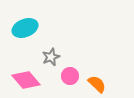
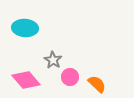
cyan ellipse: rotated 25 degrees clockwise
gray star: moved 2 px right, 3 px down; rotated 18 degrees counterclockwise
pink circle: moved 1 px down
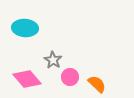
pink diamond: moved 1 px right, 1 px up
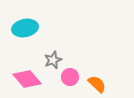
cyan ellipse: rotated 15 degrees counterclockwise
gray star: rotated 18 degrees clockwise
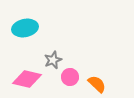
pink diamond: rotated 36 degrees counterclockwise
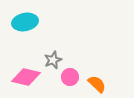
cyan ellipse: moved 6 px up
pink diamond: moved 1 px left, 2 px up
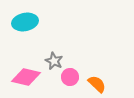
gray star: moved 1 px right, 1 px down; rotated 24 degrees counterclockwise
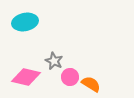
orange semicircle: moved 6 px left; rotated 12 degrees counterclockwise
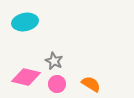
pink circle: moved 13 px left, 7 px down
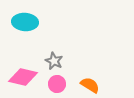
cyan ellipse: rotated 15 degrees clockwise
pink diamond: moved 3 px left
orange semicircle: moved 1 px left, 1 px down
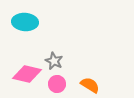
pink diamond: moved 4 px right, 3 px up
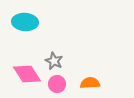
pink diamond: rotated 44 degrees clockwise
orange semicircle: moved 2 px up; rotated 36 degrees counterclockwise
